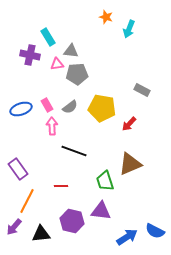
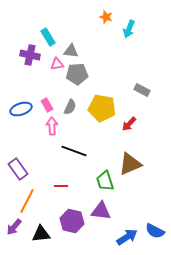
gray semicircle: rotated 28 degrees counterclockwise
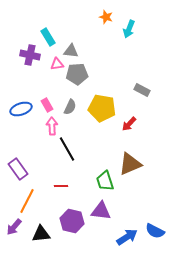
black line: moved 7 px left, 2 px up; rotated 40 degrees clockwise
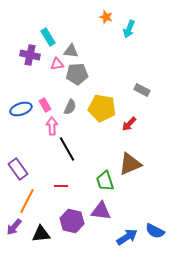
pink rectangle: moved 2 px left
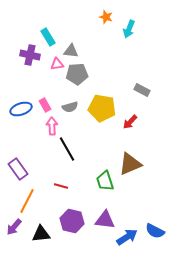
gray semicircle: rotated 49 degrees clockwise
red arrow: moved 1 px right, 2 px up
red line: rotated 16 degrees clockwise
purple triangle: moved 4 px right, 9 px down
